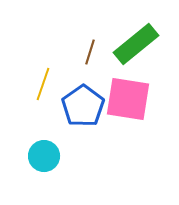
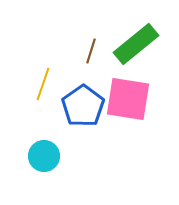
brown line: moved 1 px right, 1 px up
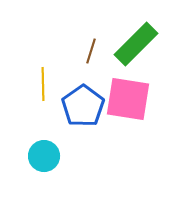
green rectangle: rotated 6 degrees counterclockwise
yellow line: rotated 20 degrees counterclockwise
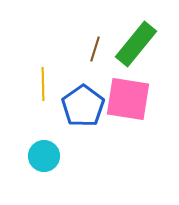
green rectangle: rotated 6 degrees counterclockwise
brown line: moved 4 px right, 2 px up
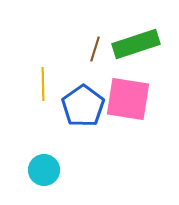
green rectangle: rotated 33 degrees clockwise
cyan circle: moved 14 px down
